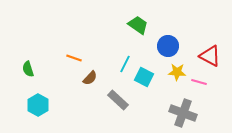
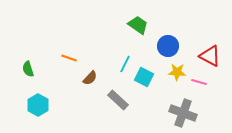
orange line: moved 5 px left
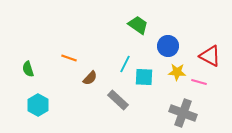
cyan square: rotated 24 degrees counterclockwise
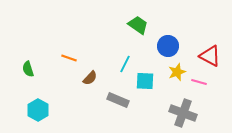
yellow star: rotated 24 degrees counterclockwise
cyan square: moved 1 px right, 4 px down
gray rectangle: rotated 20 degrees counterclockwise
cyan hexagon: moved 5 px down
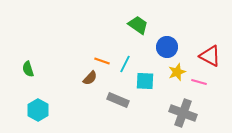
blue circle: moved 1 px left, 1 px down
orange line: moved 33 px right, 3 px down
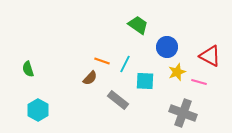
gray rectangle: rotated 15 degrees clockwise
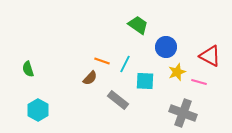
blue circle: moved 1 px left
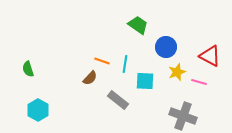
cyan line: rotated 18 degrees counterclockwise
gray cross: moved 3 px down
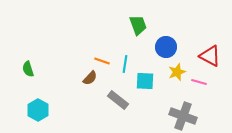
green trapezoid: rotated 35 degrees clockwise
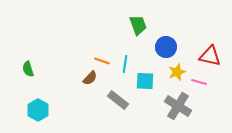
red triangle: rotated 15 degrees counterclockwise
gray cross: moved 5 px left, 10 px up; rotated 12 degrees clockwise
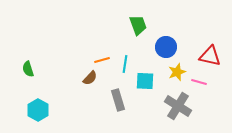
orange line: moved 1 px up; rotated 35 degrees counterclockwise
gray rectangle: rotated 35 degrees clockwise
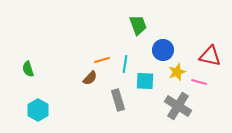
blue circle: moved 3 px left, 3 px down
